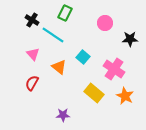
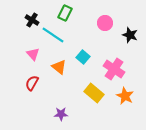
black star: moved 4 px up; rotated 21 degrees clockwise
purple star: moved 2 px left, 1 px up
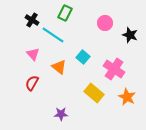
orange star: moved 2 px right, 1 px down
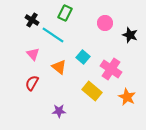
pink cross: moved 3 px left
yellow rectangle: moved 2 px left, 2 px up
purple star: moved 2 px left, 3 px up
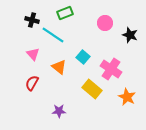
green rectangle: rotated 42 degrees clockwise
black cross: rotated 16 degrees counterclockwise
yellow rectangle: moved 2 px up
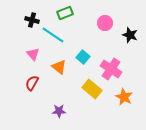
orange star: moved 3 px left
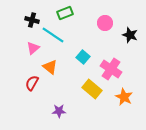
pink triangle: moved 6 px up; rotated 32 degrees clockwise
orange triangle: moved 9 px left
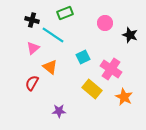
cyan square: rotated 24 degrees clockwise
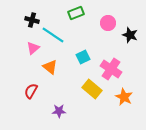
green rectangle: moved 11 px right
pink circle: moved 3 px right
red semicircle: moved 1 px left, 8 px down
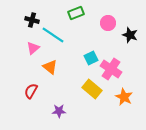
cyan square: moved 8 px right, 1 px down
